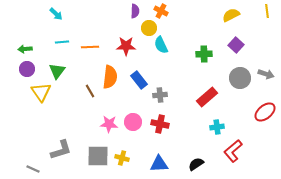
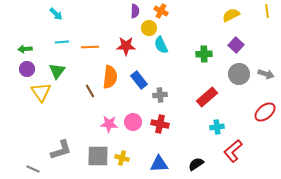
gray circle: moved 1 px left, 4 px up
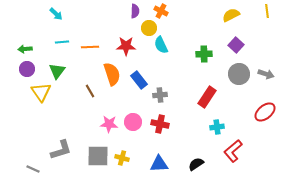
orange semicircle: moved 2 px right, 3 px up; rotated 25 degrees counterclockwise
red rectangle: rotated 15 degrees counterclockwise
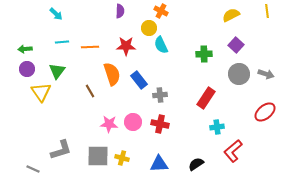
purple semicircle: moved 15 px left
red rectangle: moved 1 px left, 1 px down
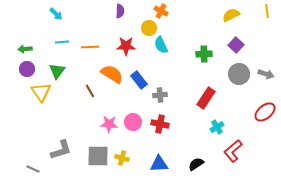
orange semicircle: rotated 40 degrees counterclockwise
cyan cross: rotated 24 degrees counterclockwise
